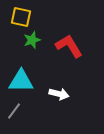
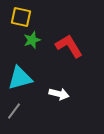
cyan triangle: moved 1 px left, 3 px up; rotated 16 degrees counterclockwise
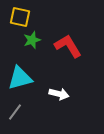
yellow square: moved 1 px left
red L-shape: moved 1 px left
gray line: moved 1 px right, 1 px down
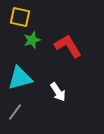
white arrow: moved 1 px left, 2 px up; rotated 42 degrees clockwise
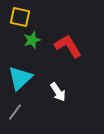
cyan triangle: rotated 28 degrees counterclockwise
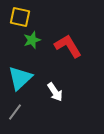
white arrow: moved 3 px left
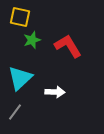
white arrow: rotated 54 degrees counterclockwise
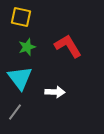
yellow square: moved 1 px right
green star: moved 5 px left, 7 px down
cyan triangle: rotated 24 degrees counterclockwise
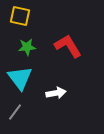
yellow square: moved 1 px left, 1 px up
green star: rotated 12 degrees clockwise
white arrow: moved 1 px right, 1 px down; rotated 12 degrees counterclockwise
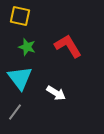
green star: rotated 24 degrees clockwise
white arrow: rotated 42 degrees clockwise
